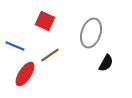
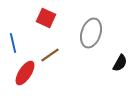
red square: moved 1 px right, 3 px up
blue line: moved 2 px left, 3 px up; rotated 54 degrees clockwise
black semicircle: moved 14 px right
red ellipse: moved 1 px up
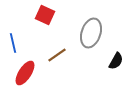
red square: moved 1 px left, 3 px up
brown line: moved 7 px right
black semicircle: moved 4 px left, 2 px up
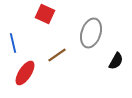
red square: moved 1 px up
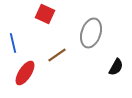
black semicircle: moved 6 px down
